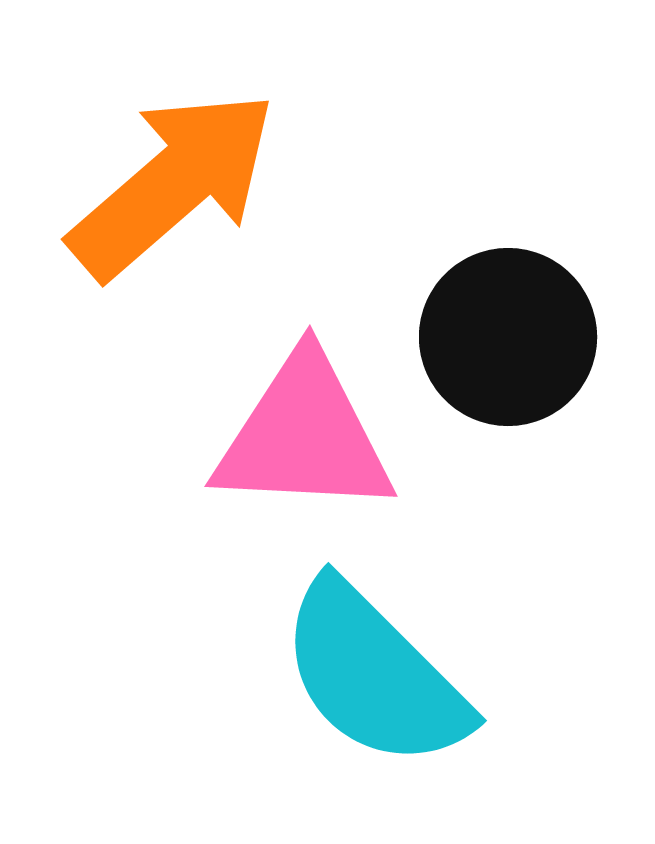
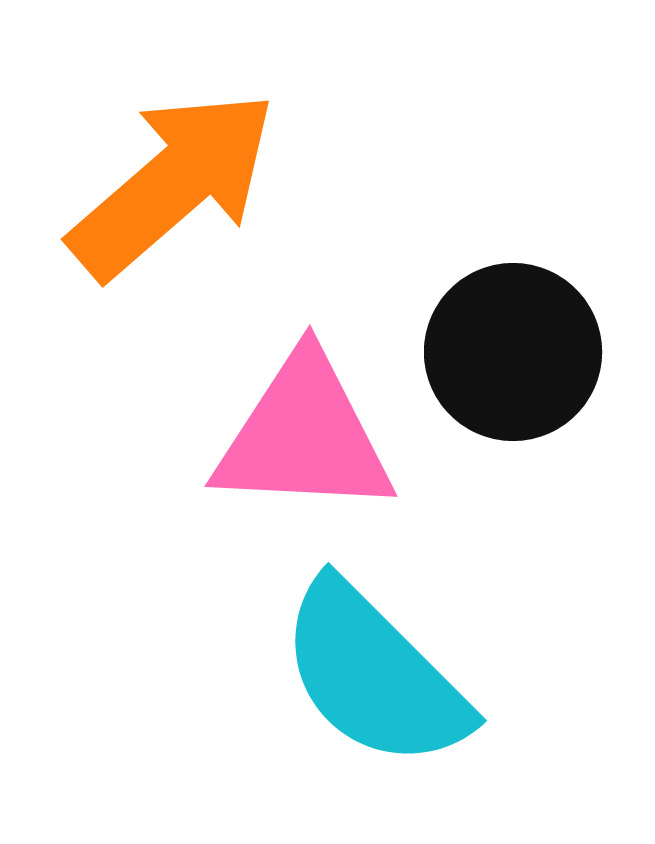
black circle: moved 5 px right, 15 px down
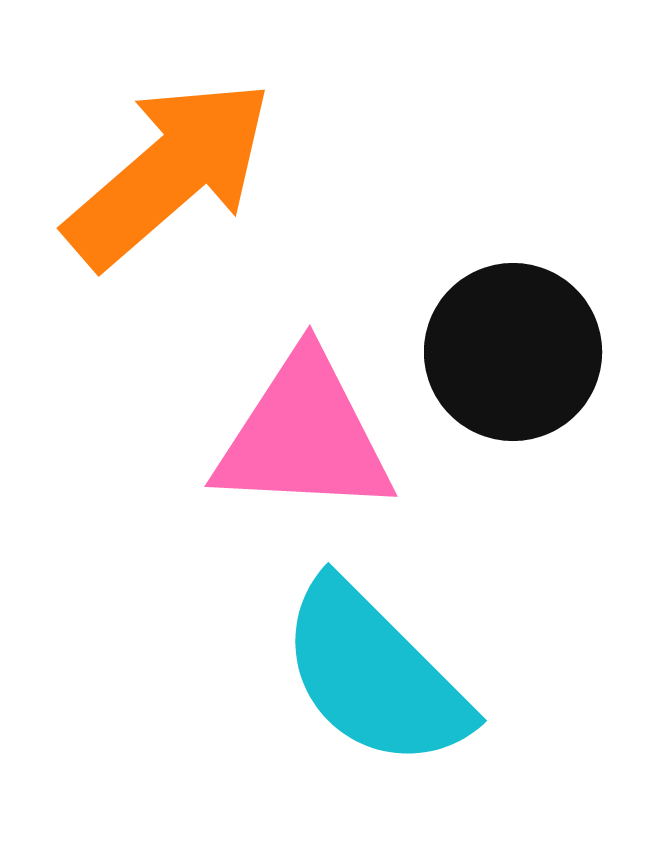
orange arrow: moved 4 px left, 11 px up
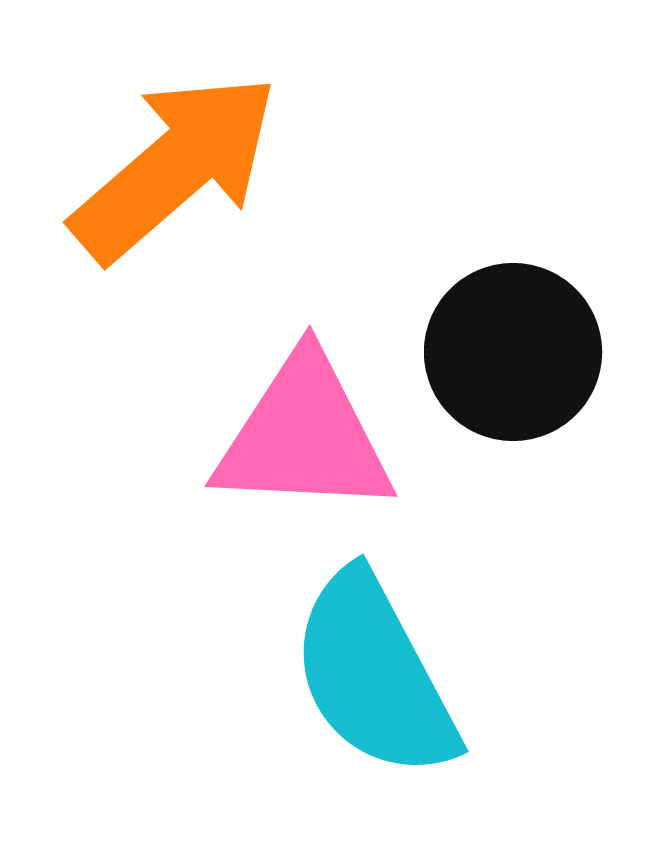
orange arrow: moved 6 px right, 6 px up
cyan semicircle: rotated 17 degrees clockwise
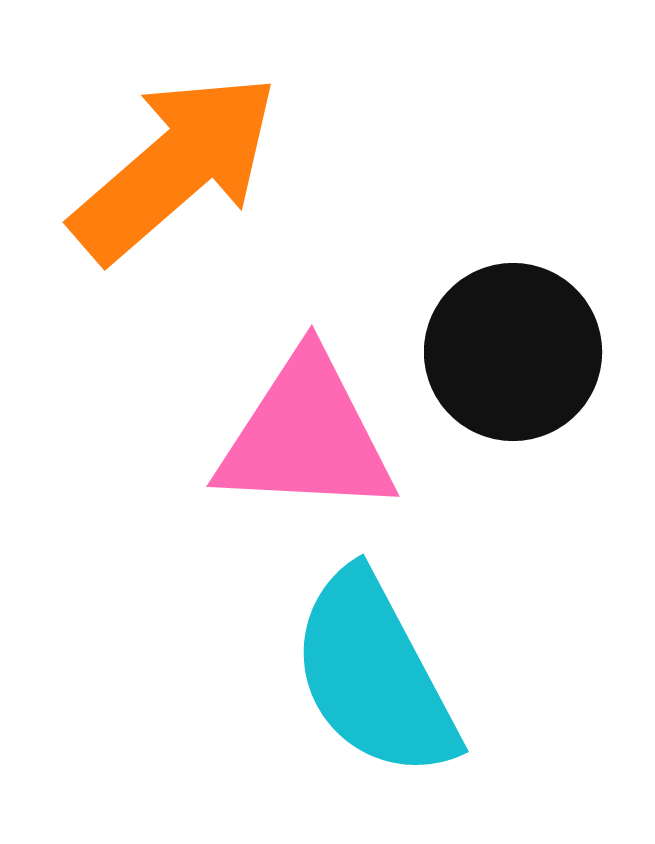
pink triangle: moved 2 px right
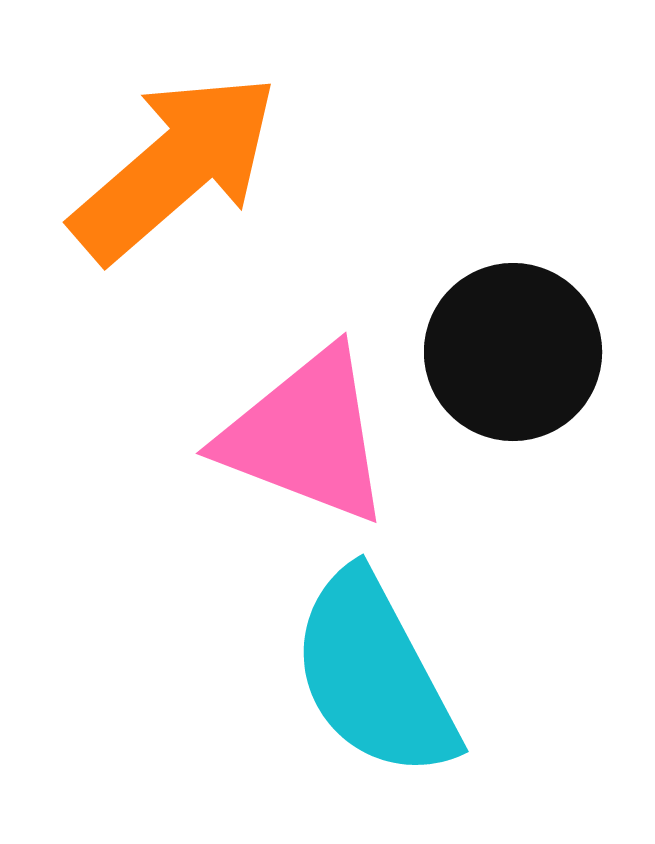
pink triangle: rotated 18 degrees clockwise
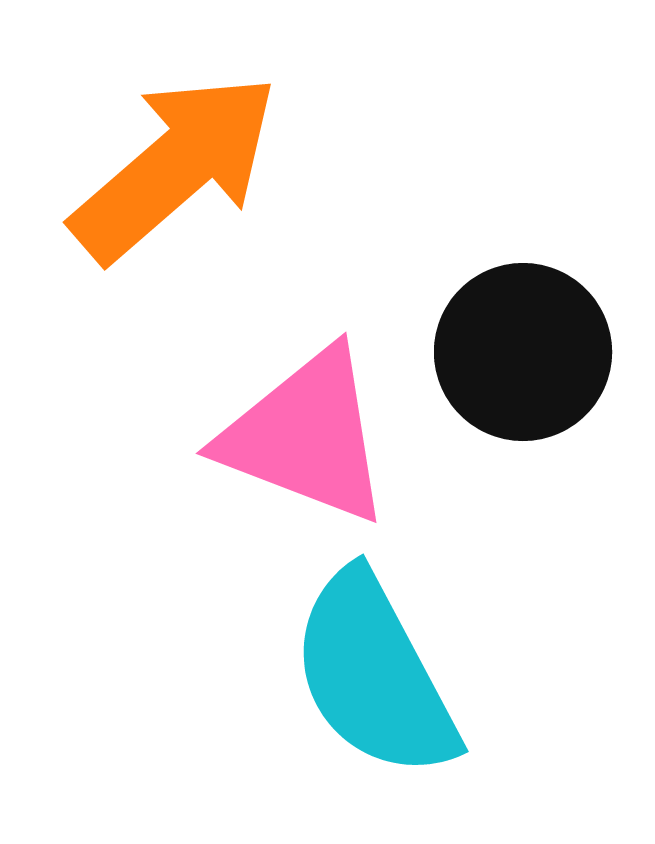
black circle: moved 10 px right
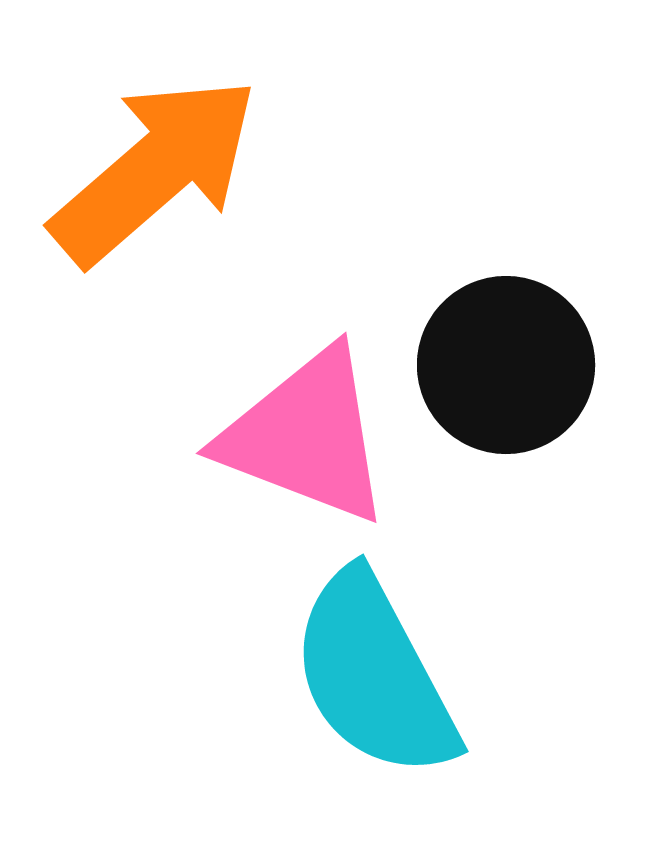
orange arrow: moved 20 px left, 3 px down
black circle: moved 17 px left, 13 px down
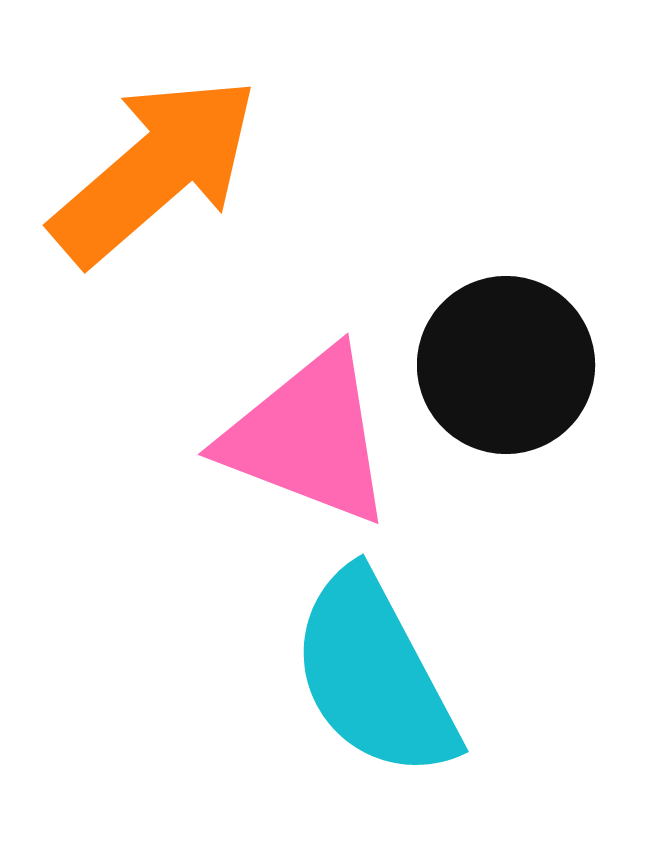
pink triangle: moved 2 px right, 1 px down
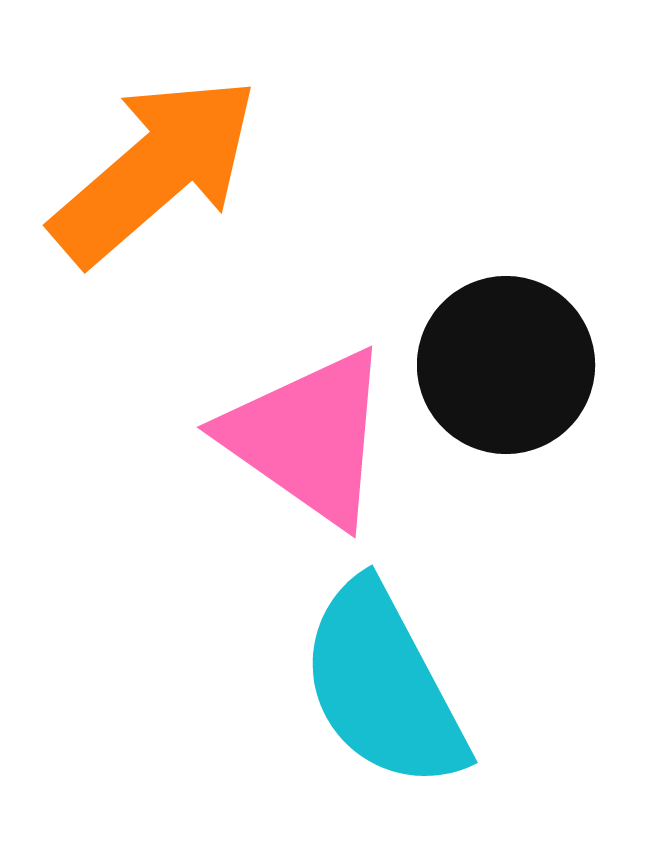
pink triangle: rotated 14 degrees clockwise
cyan semicircle: moved 9 px right, 11 px down
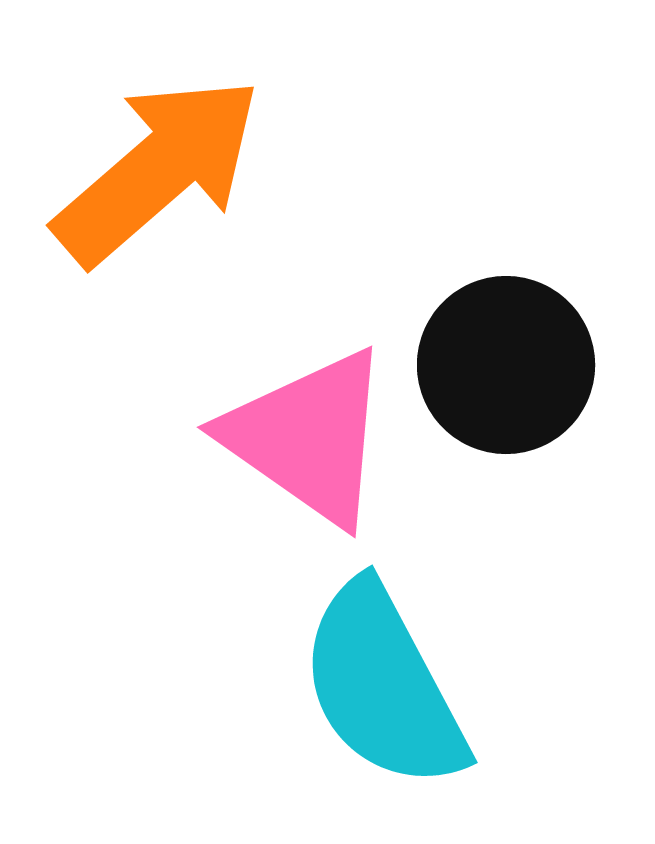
orange arrow: moved 3 px right
